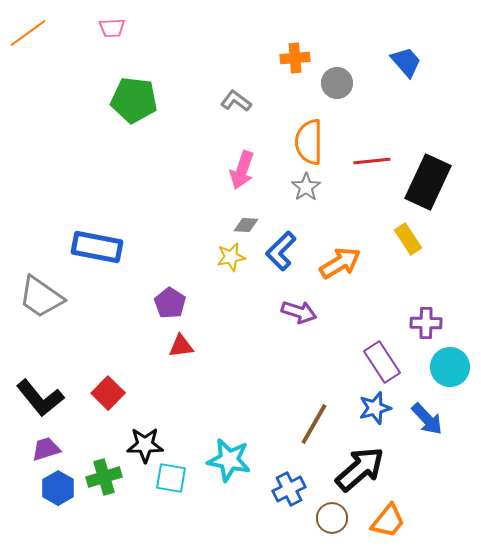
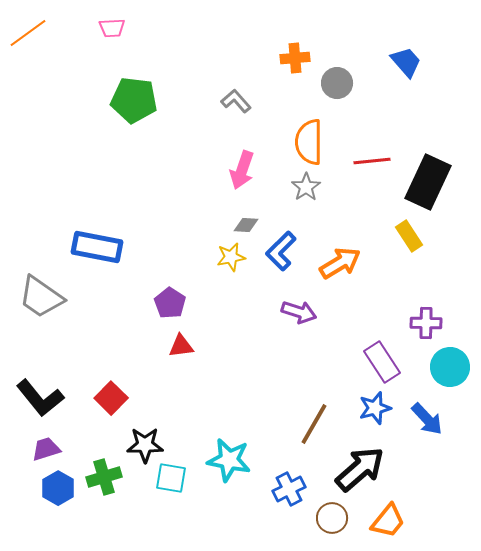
gray L-shape: rotated 12 degrees clockwise
yellow rectangle: moved 1 px right, 3 px up
red square: moved 3 px right, 5 px down
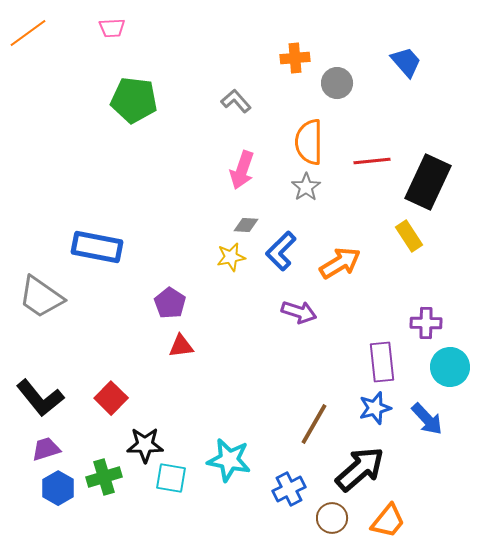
purple rectangle: rotated 27 degrees clockwise
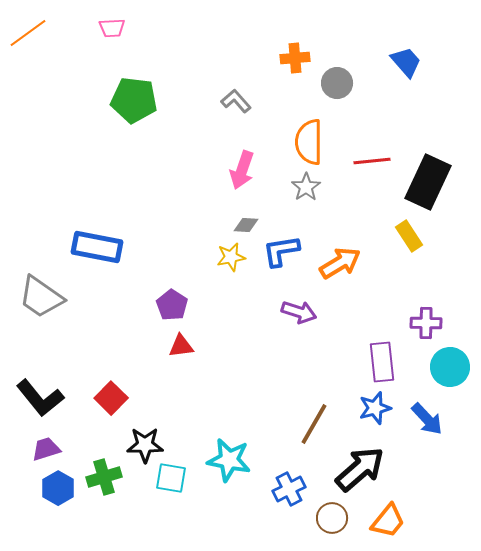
blue L-shape: rotated 36 degrees clockwise
purple pentagon: moved 2 px right, 2 px down
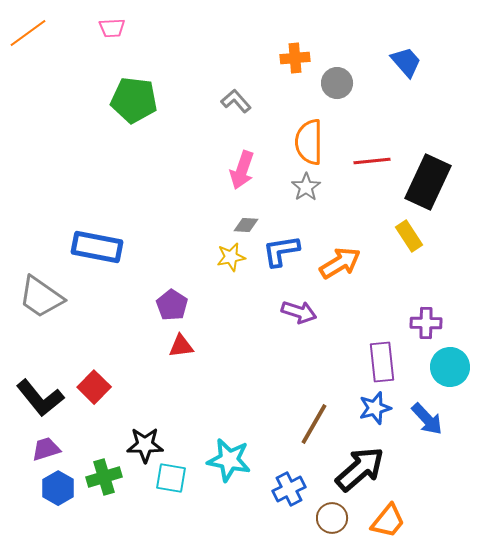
red square: moved 17 px left, 11 px up
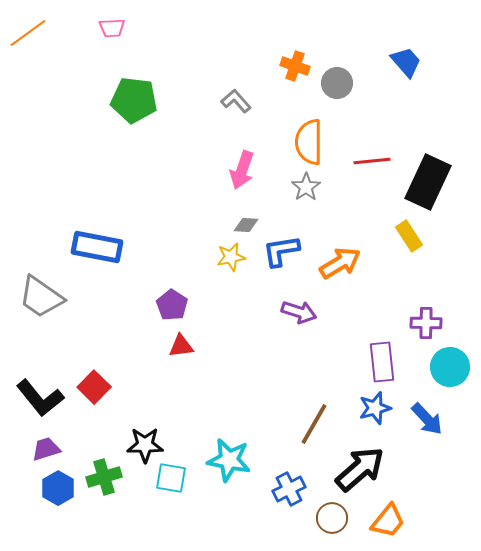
orange cross: moved 8 px down; rotated 24 degrees clockwise
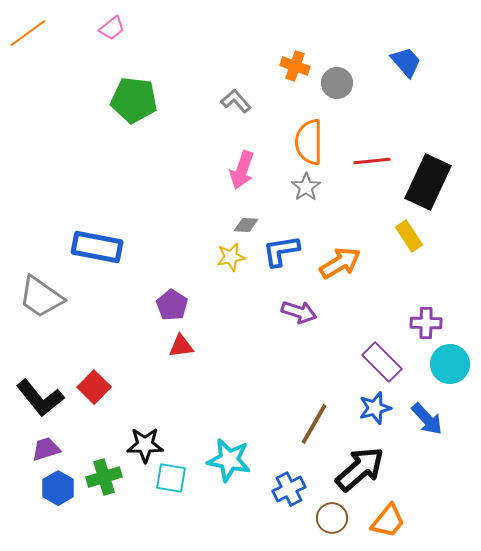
pink trapezoid: rotated 36 degrees counterclockwise
purple rectangle: rotated 39 degrees counterclockwise
cyan circle: moved 3 px up
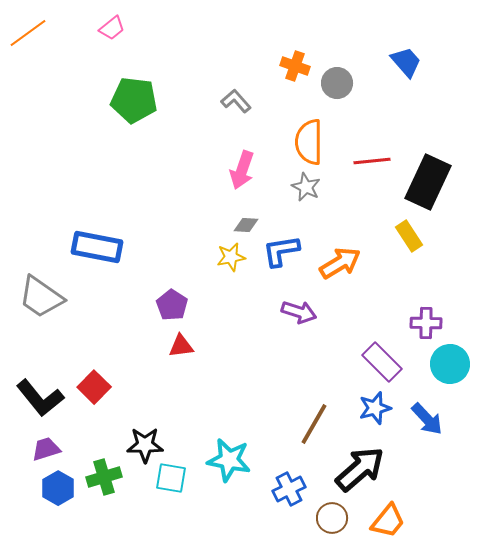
gray star: rotated 12 degrees counterclockwise
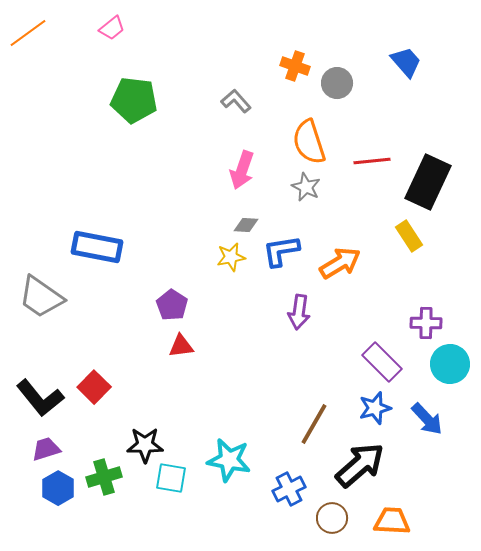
orange semicircle: rotated 18 degrees counterclockwise
purple arrow: rotated 80 degrees clockwise
black arrow: moved 4 px up
orange trapezoid: moved 4 px right; rotated 126 degrees counterclockwise
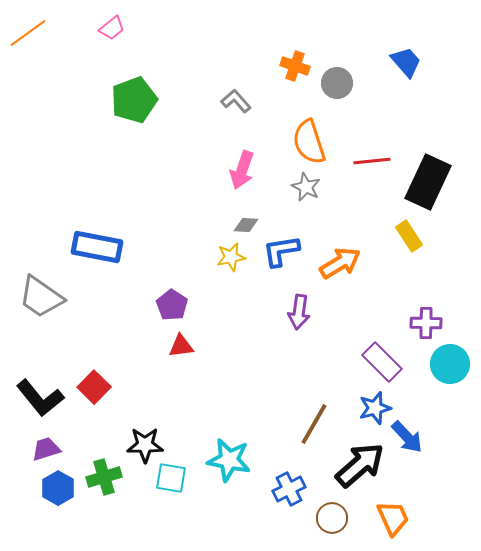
green pentagon: rotated 27 degrees counterclockwise
blue arrow: moved 20 px left, 18 px down
orange trapezoid: moved 1 px right, 3 px up; rotated 63 degrees clockwise
